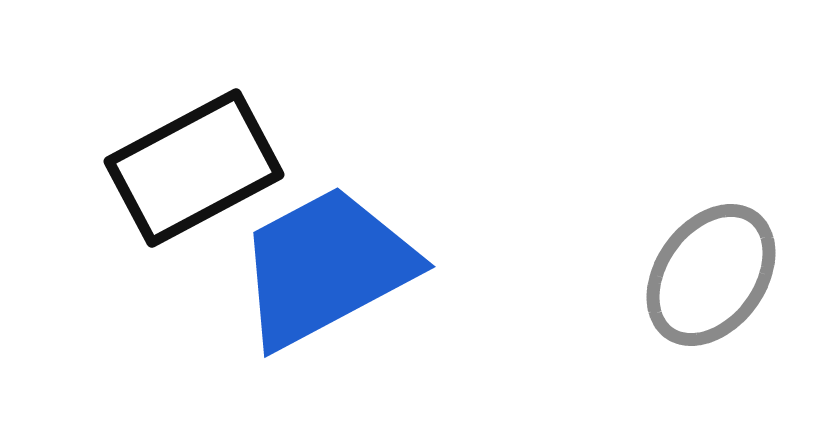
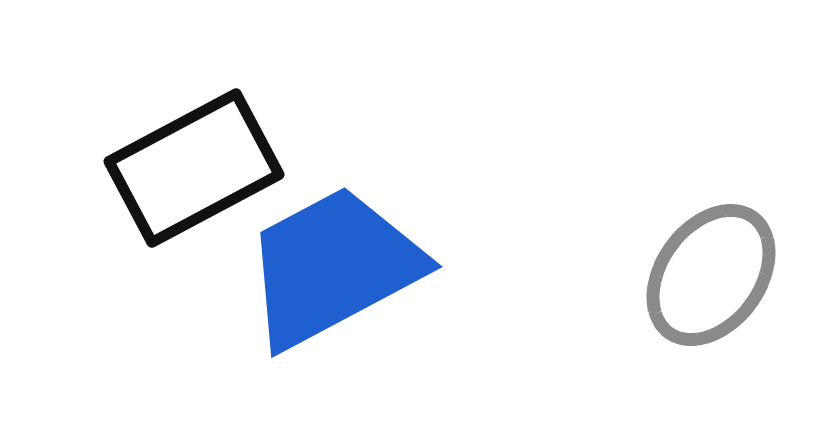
blue trapezoid: moved 7 px right
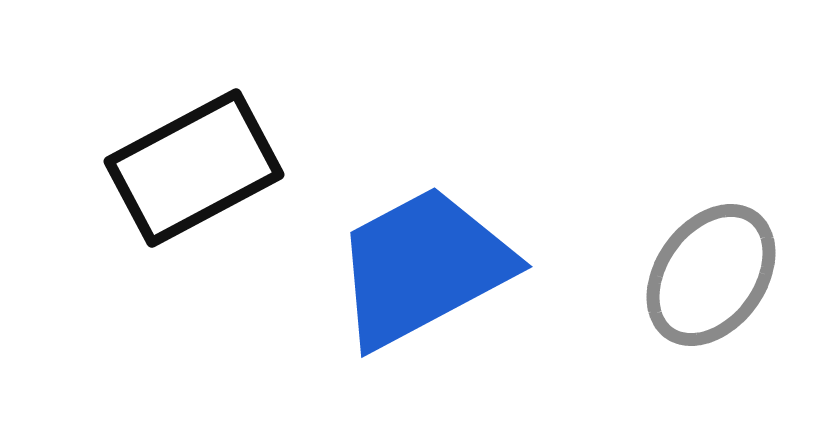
blue trapezoid: moved 90 px right
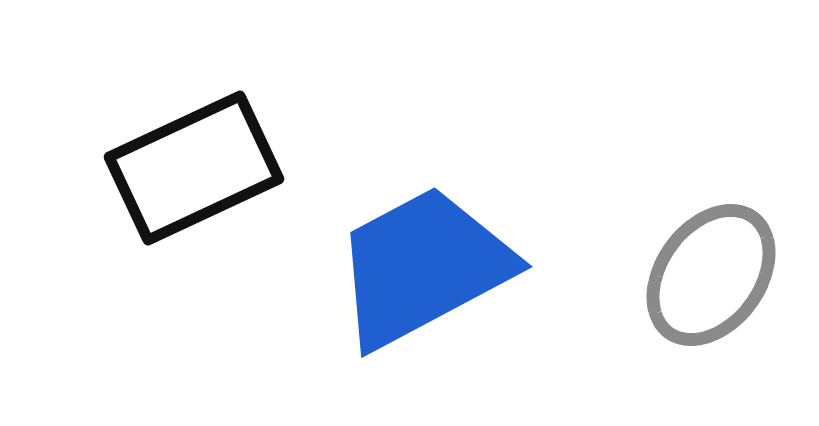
black rectangle: rotated 3 degrees clockwise
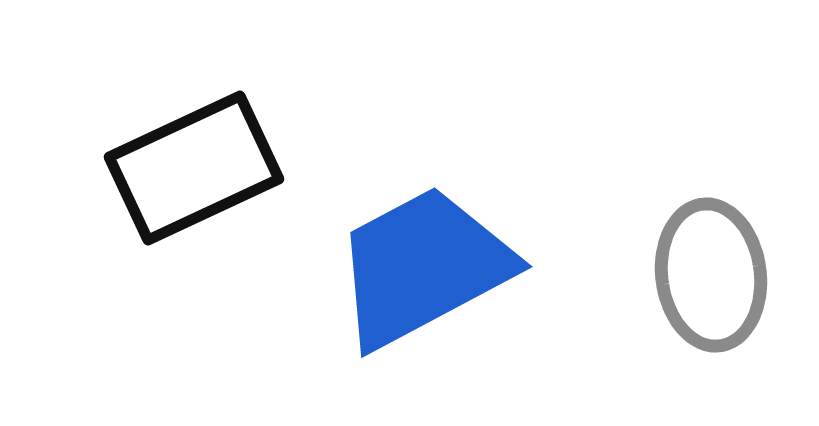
gray ellipse: rotated 43 degrees counterclockwise
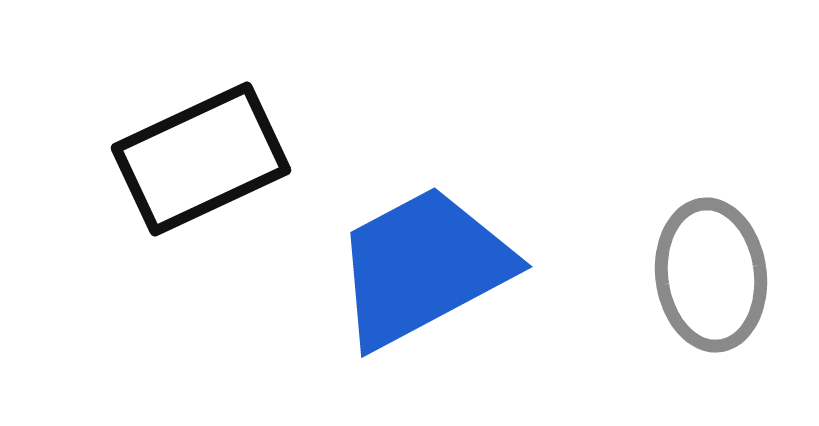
black rectangle: moved 7 px right, 9 px up
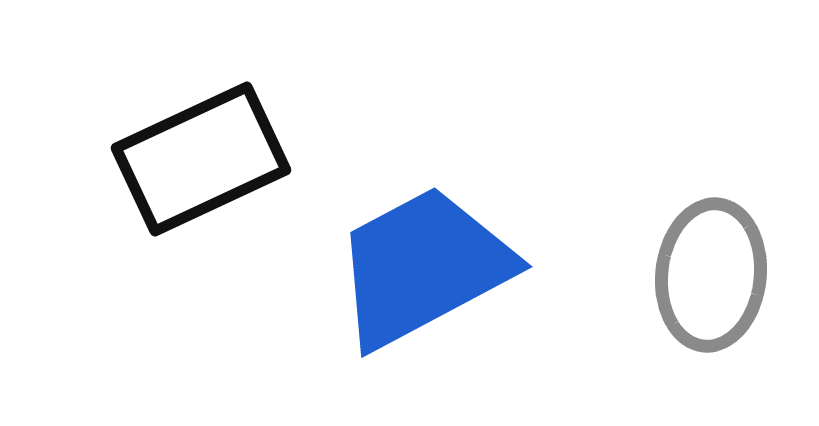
gray ellipse: rotated 13 degrees clockwise
